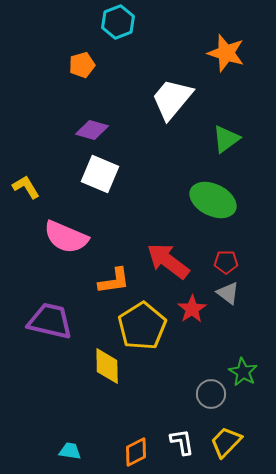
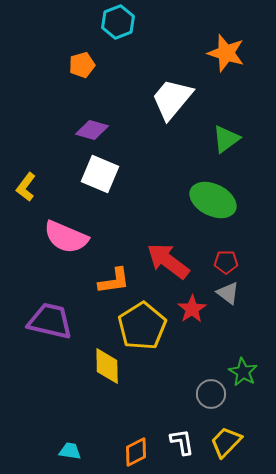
yellow L-shape: rotated 112 degrees counterclockwise
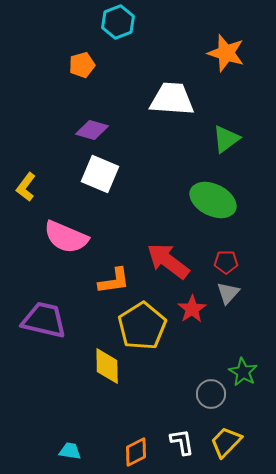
white trapezoid: rotated 54 degrees clockwise
gray triangle: rotated 35 degrees clockwise
purple trapezoid: moved 6 px left, 1 px up
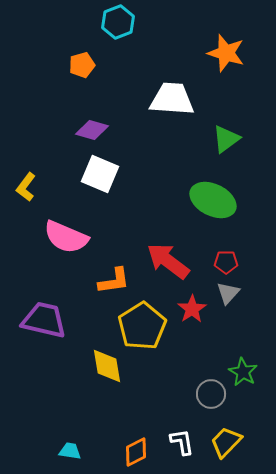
yellow diamond: rotated 9 degrees counterclockwise
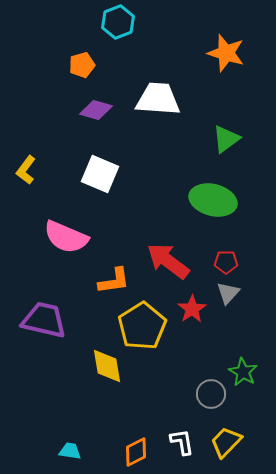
white trapezoid: moved 14 px left
purple diamond: moved 4 px right, 20 px up
yellow L-shape: moved 17 px up
green ellipse: rotated 12 degrees counterclockwise
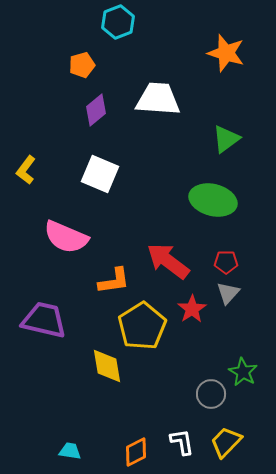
purple diamond: rotated 56 degrees counterclockwise
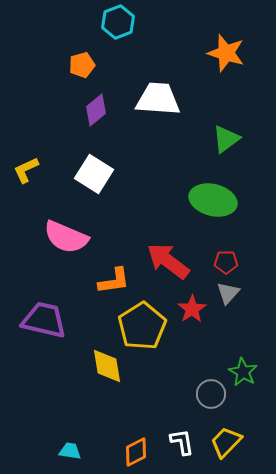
yellow L-shape: rotated 28 degrees clockwise
white square: moved 6 px left; rotated 9 degrees clockwise
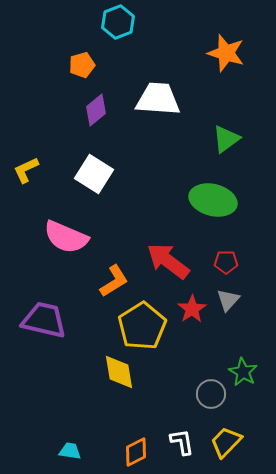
orange L-shape: rotated 24 degrees counterclockwise
gray triangle: moved 7 px down
yellow diamond: moved 12 px right, 6 px down
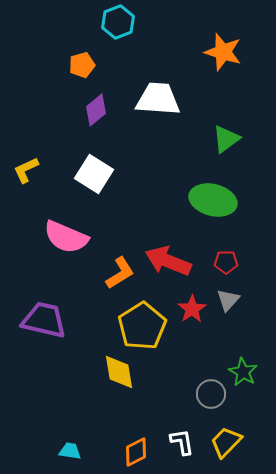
orange star: moved 3 px left, 1 px up
red arrow: rotated 15 degrees counterclockwise
orange L-shape: moved 6 px right, 8 px up
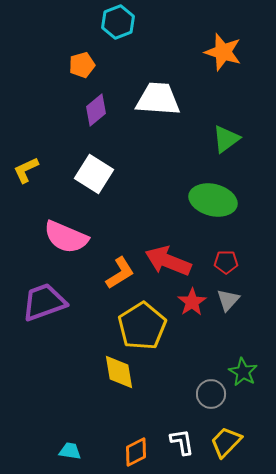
red star: moved 7 px up
purple trapezoid: moved 18 px up; rotated 33 degrees counterclockwise
